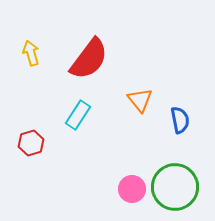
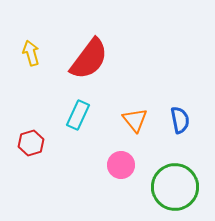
orange triangle: moved 5 px left, 20 px down
cyan rectangle: rotated 8 degrees counterclockwise
pink circle: moved 11 px left, 24 px up
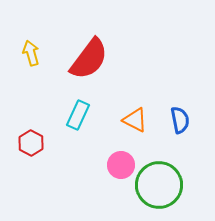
orange triangle: rotated 24 degrees counterclockwise
red hexagon: rotated 15 degrees counterclockwise
green circle: moved 16 px left, 2 px up
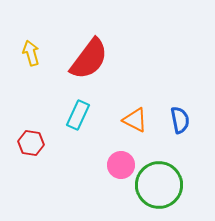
red hexagon: rotated 20 degrees counterclockwise
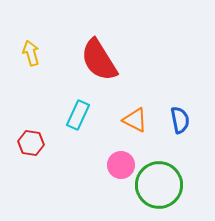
red semicircle: moved 10 px right, 1 px down; rotated 111 degrees clockwise
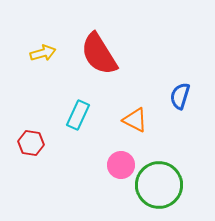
yellow arrow: moved 12 px right; rotated 90 degrees clockwise
red semicircle: moved 6 px up
blue semicircle: moved 24 px up; rotated 152 degrees counterclockwise
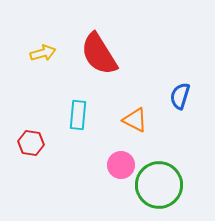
cyan rectangle: rotated 20 degrees counterclockwise
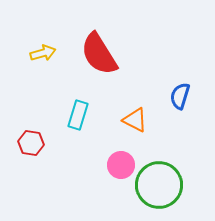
cyan rectangle: rotated 12 degrees clockwise
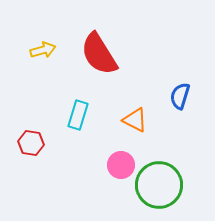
yellow arrow: moved 3 px up
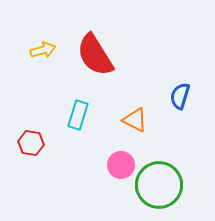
red semicircle: moved 4 px left, 1 px down
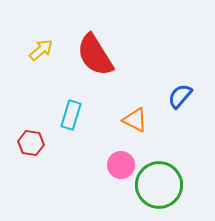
yellow arrow: moved 2 px left; rotated 25 degrees counterclockwise
blue semicircle: rotated 24 degrees clockwise
cyan rectangle: moved 7 px left
